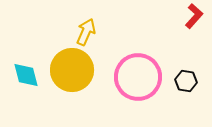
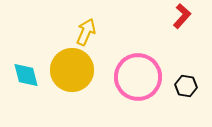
red L-shape: moved 12 px left
black hexagon: moved 5 px down
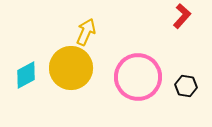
yellow circle: moved 1 px left, 2 px up
cyan diamond: rotated 76 degrees clockwise
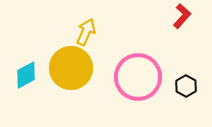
black hexagon: rotated 20 degrees clockwise
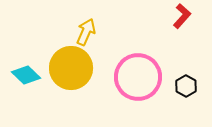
cyan diamond: rotated 72 degrees clockwise
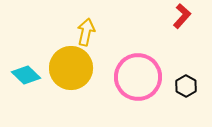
yellow arrow: rotated 12 degrees counterclockwise
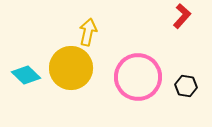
yellow arrow: moved 2 px right
black hexagon: rotated 20 degrees counterclockwise
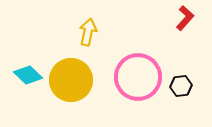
red L-shape: moved 3 px right, 2 px down
yellow circle: moved 12 px down
cyan diamond: moved 2 px right
black hexagon: moved 5 px left; rotated 15 degrees counterclockwise
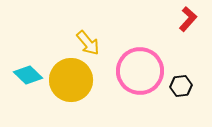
red L-shape: moved 3 px right, 1 px down
yellow arrow: moved 11 px down; rotated 128 degrees clockwise
pink circle: moved 2 px right, 6 px up
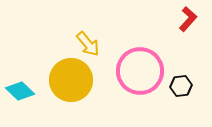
yellow arrow: moved 1 px down
cyan diamond: moved 8 px left, 16 px down
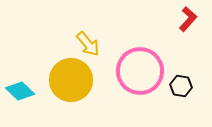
black hexagon: rotated 15 degrees clockwise
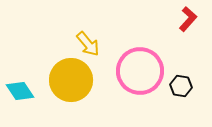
cyan diamond: rotated 12 degrees clockwise
